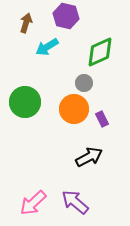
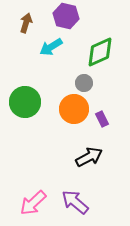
cyan arrow: moved 4 px right
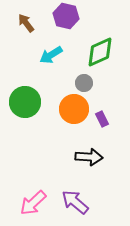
brown arrow: rotated 54 degrees counterclockwise
cyan arrow: moved 8 px down
black arrow: rotated 32 degrees clockwise
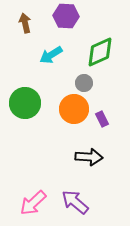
purple hexagon: rotated 10 degrees counterclockwise
brown arrow: moved 1 px left; rotated 24 degrees clockwise
green circle: moved 1 px down
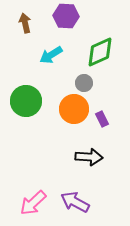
green circle: moved 1 px right, 2 px up
purple arrow: rotated 12 degrees counterclockwise
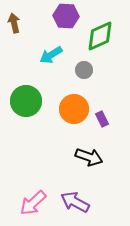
brown arrow: moved 11 px left
green diamond: moved 16 px up
gray circle: moved 13 px up
black arrow: rotated 16 degrees clockwise
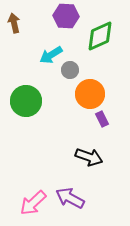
gray circle: moved 14 px left
orange circle: moved 16 px right, 15 px up
purple arrow: moved 5 px left, 4 px up
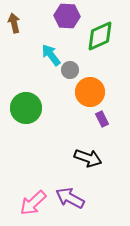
purple hexagon: moved 1 px right
cyan arrow: rotated 85 degrees clockwise
orange circle: moved 2 px up
green circle: moved 7 px down
black arrow: moved 1 px left, 1 px down
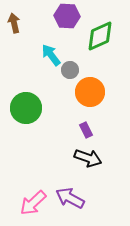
purple rectangle: moved 16 px left, 11 px down
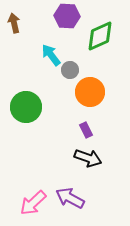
green circle: moved 1 px up
